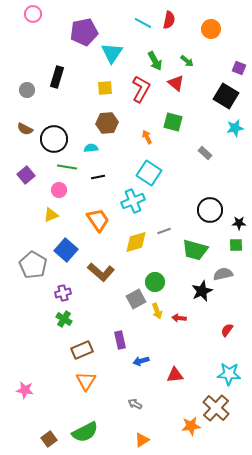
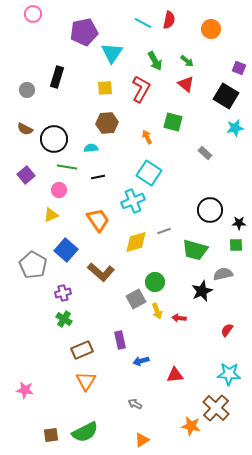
red triangle at (176, 83): moved 10 px right, 1 px down
orange star at (191, 426): rotated 18 degrees clockwise
brown square at (49, 439): moved 2 px right, 4 px up; rotated 28 degrees clockwise
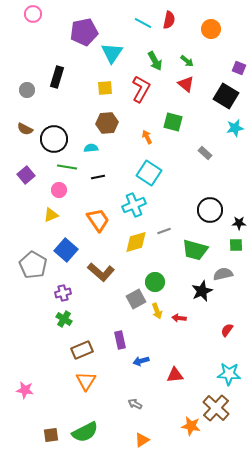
cyan cross at (133, 201): moved 1 px right, 4 px down
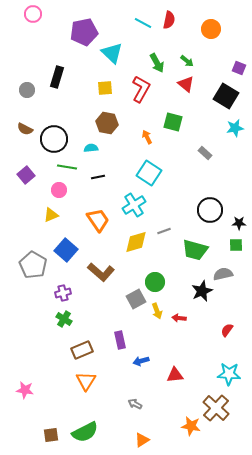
cyan triangle at (112, 53): rotated 20 degrees counterclockwise
green arrow at (155, 61): moved 2 px right, 2 px down
brown hexagon at (107, 123): rotated 15 degrees clockwise
cyan cross at (134, 205): rotated 10 degrees counterclockwise
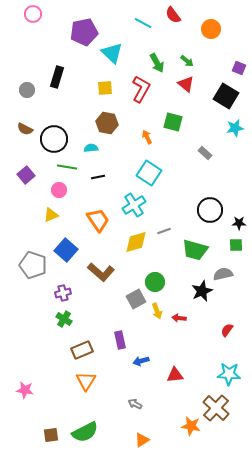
red semicircle at (169, 20): moved 4 px right, 5 px up; rotated 132 degrees clockwise
gray pentagon at (33, 265): rotated 12 degrees counterclockwise
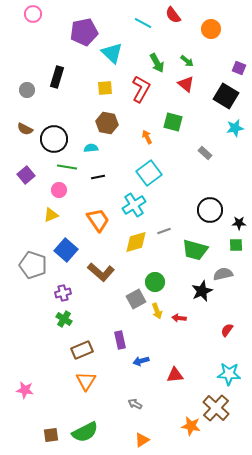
cyan square at (149, 173): rotated 20 degrees clockwise
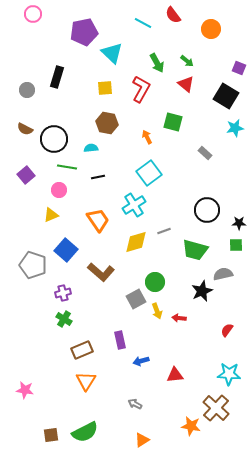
black circle at (210, 210): moved 3 px left
